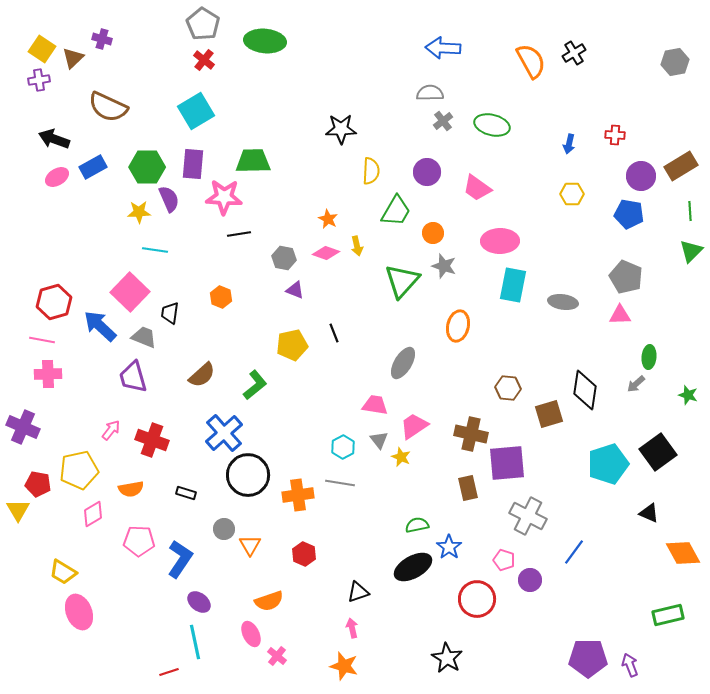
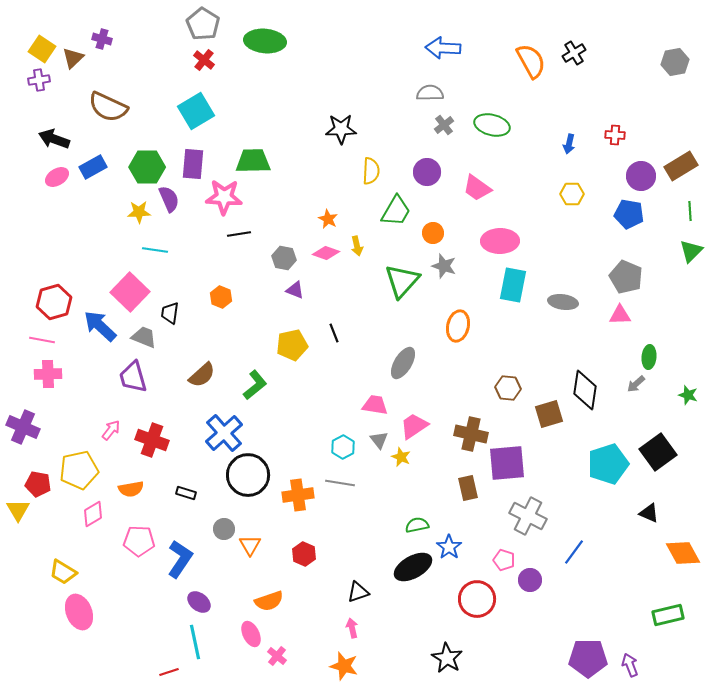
gray cross at (443, 121): moved 1 px right, 4 px down
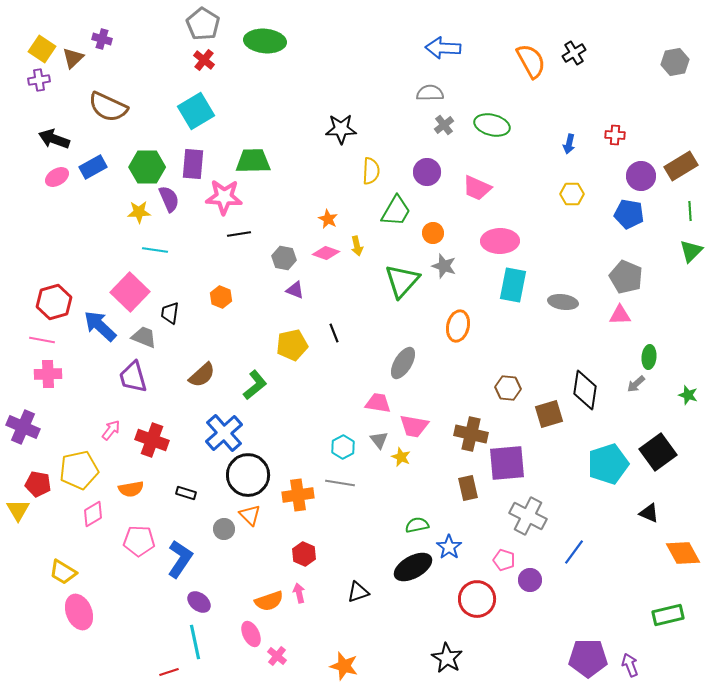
pink trapezoid at (477, 188): rotated 12 degrees counterclockwise
pink trapezoid at (375, 405): moved 3 px right, 2 px up
pink trapezoid at (414, 426): rotated 136 degrees counterclockwise
orange triangle at (250, 545): moved 30 px up; rotated 15 degrees counterclockwise
pink arrow at (352, 628): moved 53 px left, 35 px up
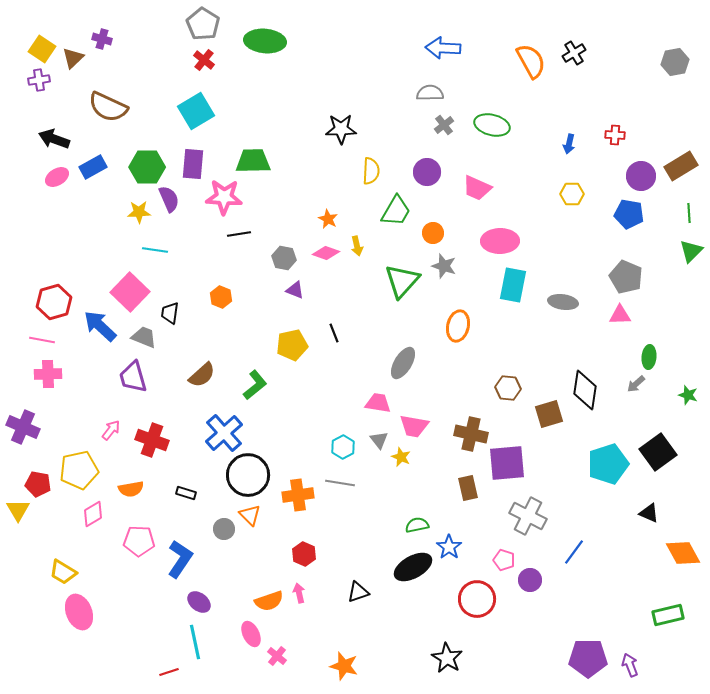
green line at (690, 211): moved 1 px left, 2 px down
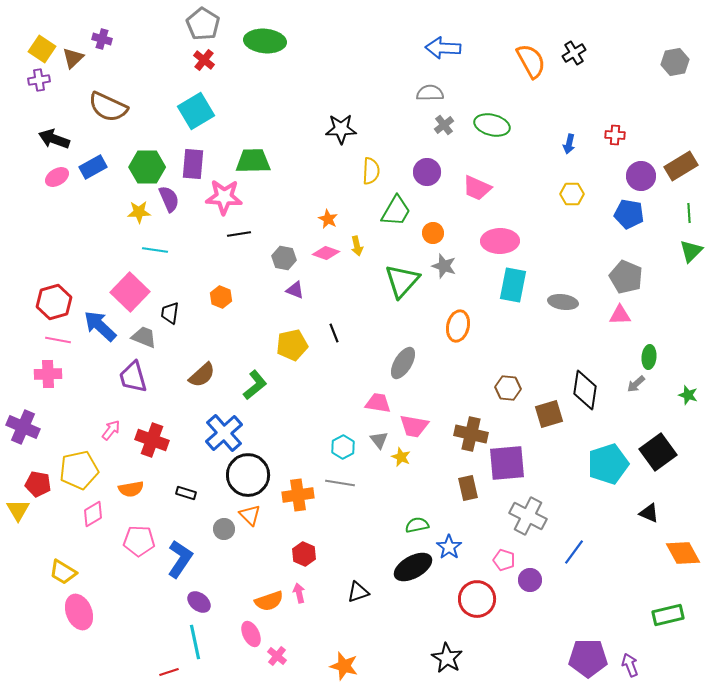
pink line at (42, 340): moved 16 px right
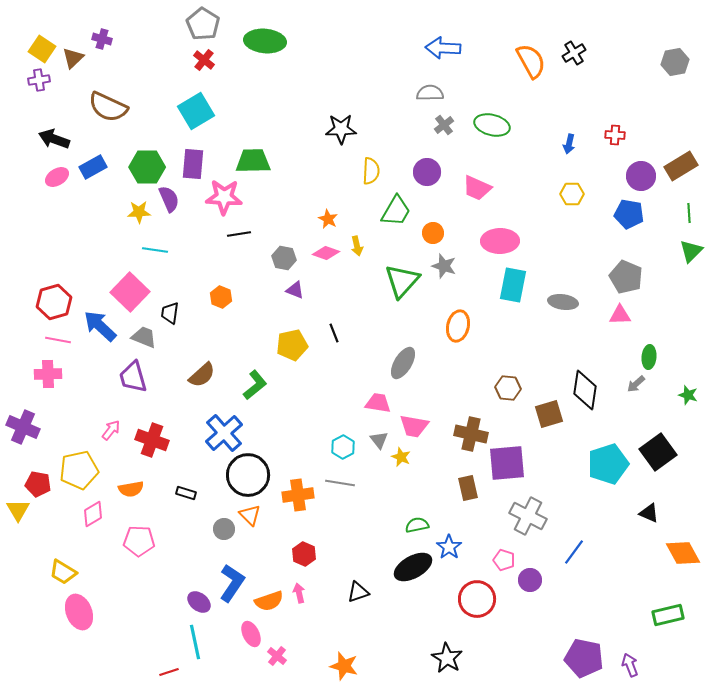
blue L-shape at (180, 559): moved 52 px right, 24 px down
purple pentagon at (588, 658): moved 4 px left; rotated 12 degrees clockwise
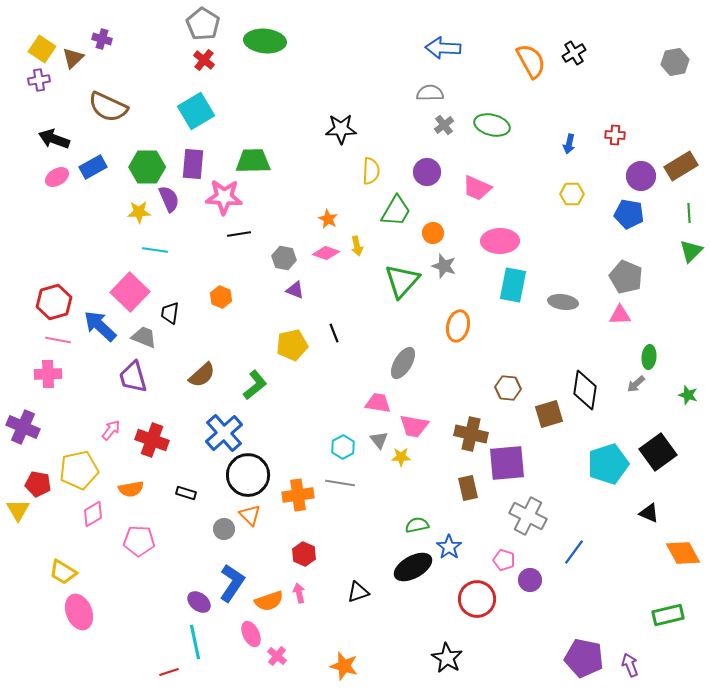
yellow star at (401, 457): rotated 24 degrees counterclockwise
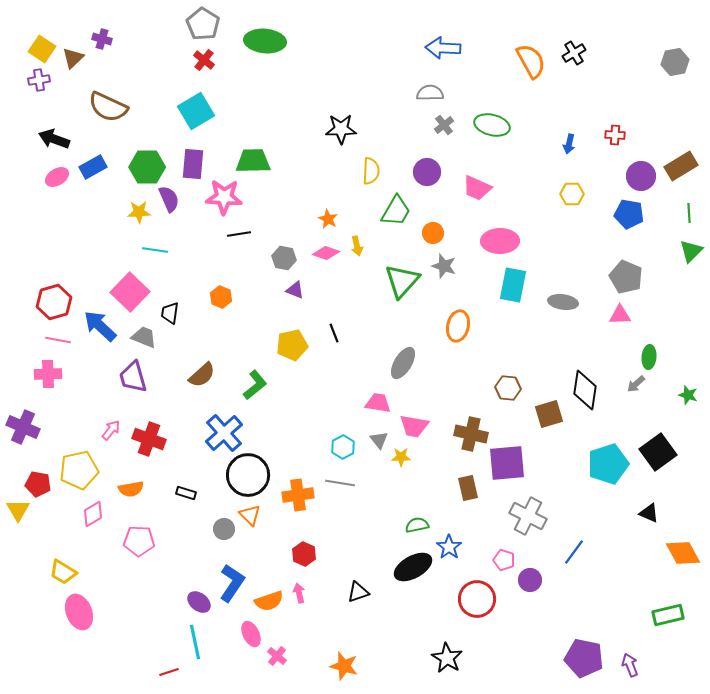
red cross at (152, 440): moved 3 px left, 1 px up
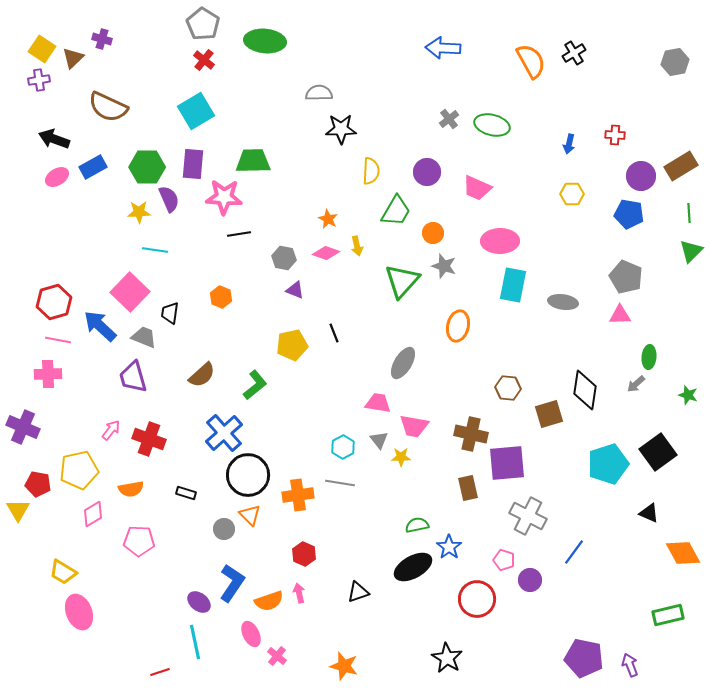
gray semicircle at (430, 93): moved 111 px left
gray cross at (444, 125): moved 5 px right, 6 px up
red line at (169, 672): moved 9 px left
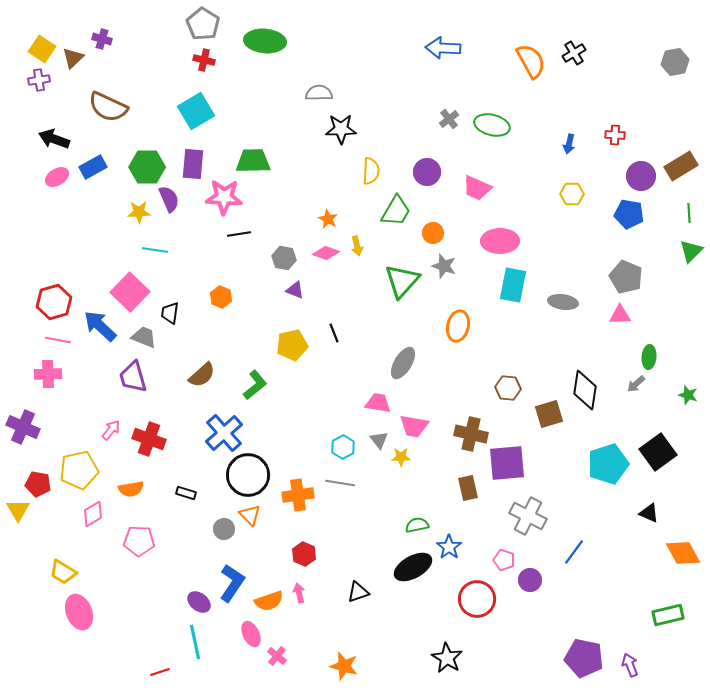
red cross at (204, 60): rotated 25 degrees counterclockwise
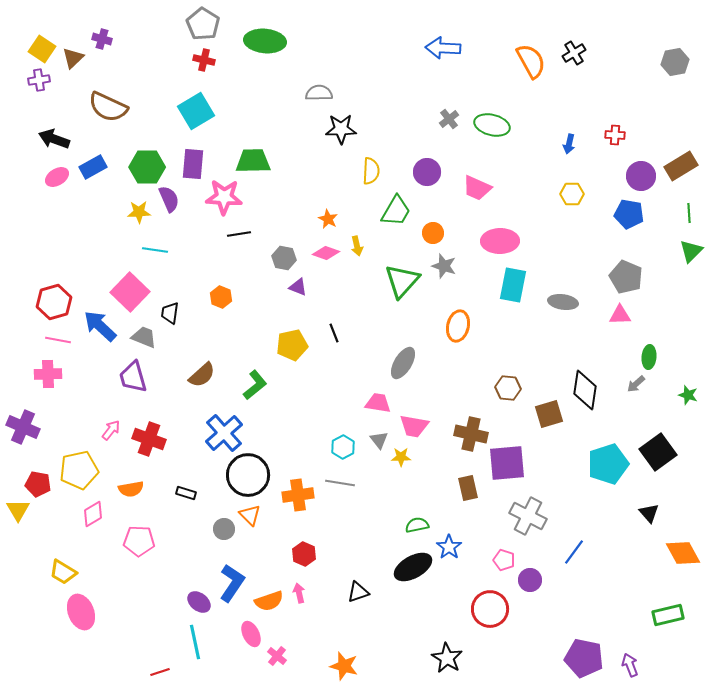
purple triangle at (295, 290): moved 3 px right, 3 px up
black triangle at (649, 513): rotated 25 degrees clockwise
red circle at (477, 599): moved 13 px right, 10 px down
pink ellipse at (79, 612): moved 2 px right
